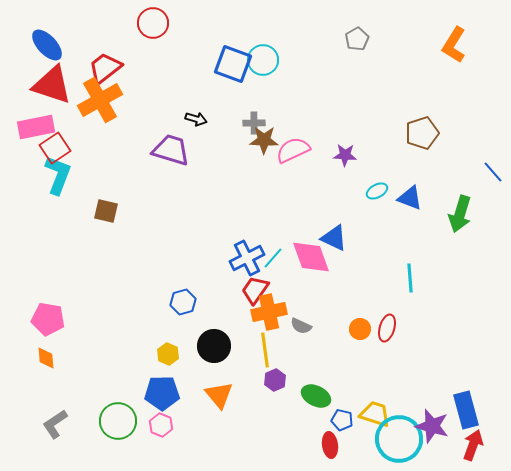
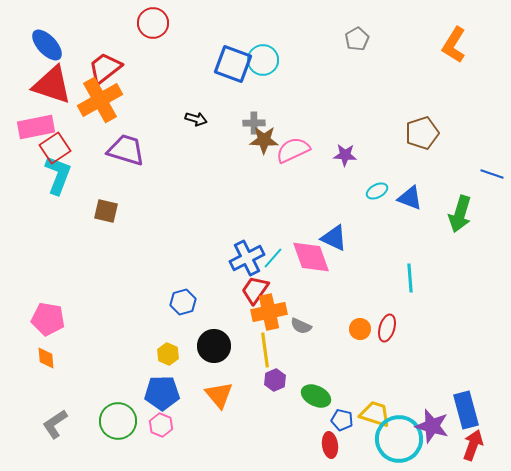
purple trapezoid at (171, 150): moved 45 px left
blue line at (493, 172): moved 1 px left, 2 px down; rotated 30 degrees counterclockwise
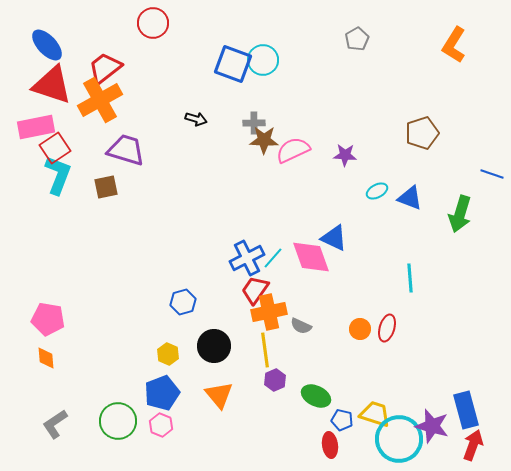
brown square at (106, 211): moved 24 px up; rotated 25 degrees counterclockwise
blue pentagon at (162, 393): rotated 20 degrees counterclockwise
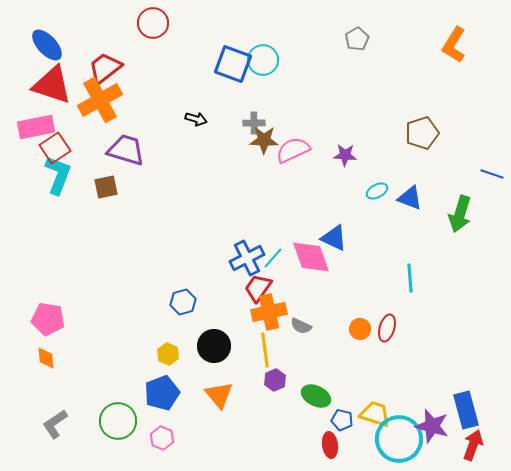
red trapezoid at (255, 290): moved 3 px right, 2 px up
pink hexagon at (161, 425): moved 1 px right, 13 px down
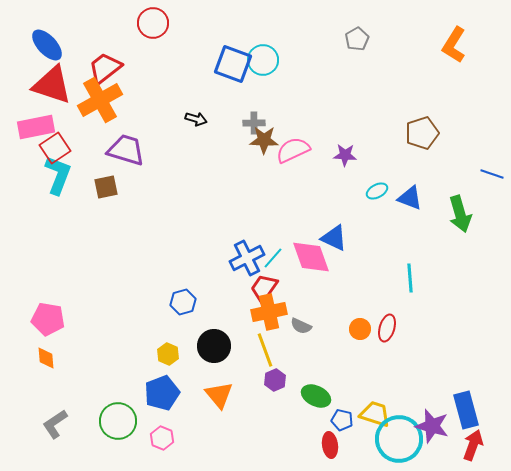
green arrow at (460, 214): rotated 33 degrees counterclockwise
red trapezoid at (258, 288): moved 6 px right
yellow line at (265, 350): rotated 12 degrees counterclockwise
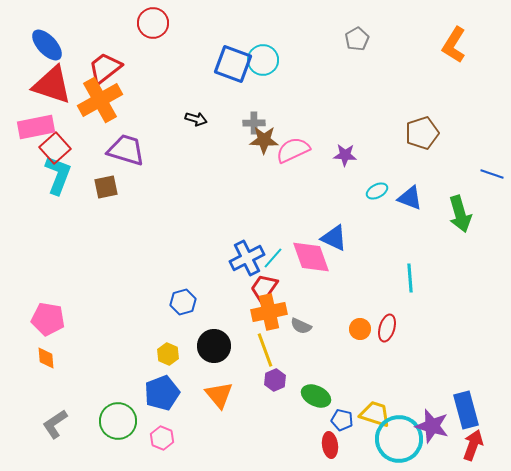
red square at (55, 148): rotated 8 degrees counterclockwise
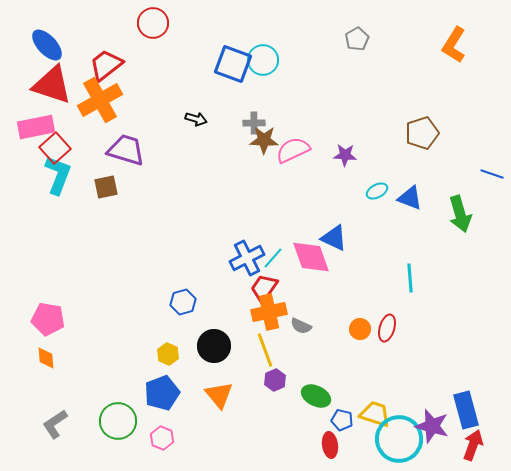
red trapezoid at (105, 68): moved 1 px right, 3 px up
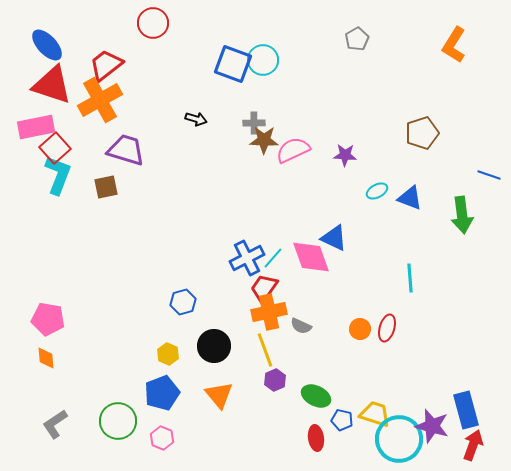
blue line at (492, 174): moved 3 px left, 1 px down
green arrow at (460, 214): moved 2 px right, 1 px down; rotated 9 degrees clockwise
red ellipse at (330, 445): moved 14 px left, 7 px up
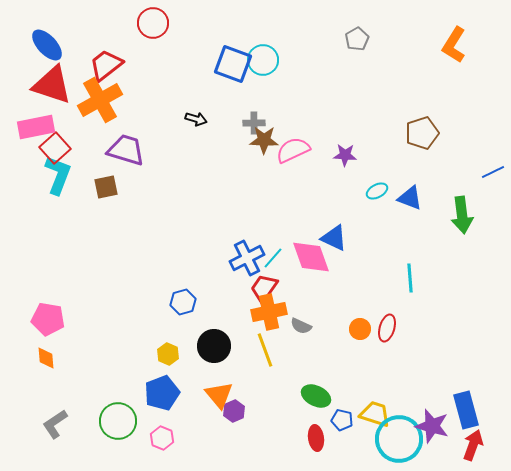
blue line at (489, 175): moved 4 px right, 3 px up; rotated 45 degrees counterclockwise
purple hexagon at (275, 380): moved 41 px left, 31 px down
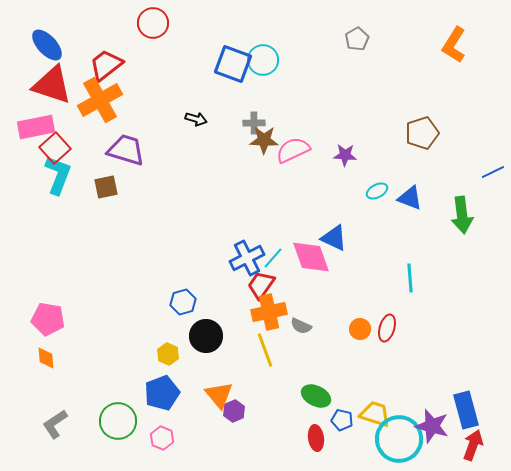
red trapezoid at (264, 288): moved 3 px left, 3 px up
black circle at (214, 346): moved 8 px left, 10 px up
